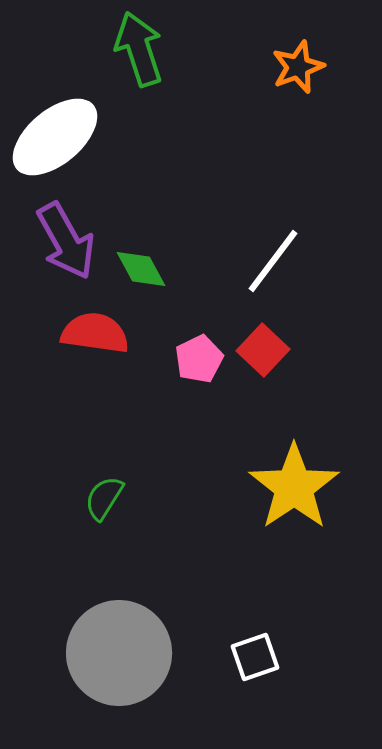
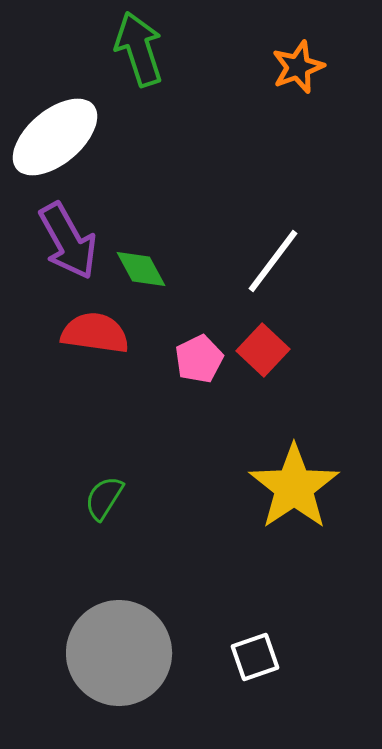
purple arrow: moved 2 px right
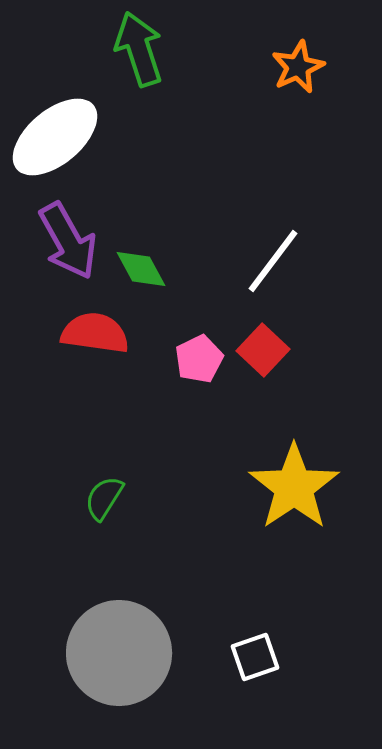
orange star: rotated 4 degrees counterclockwise
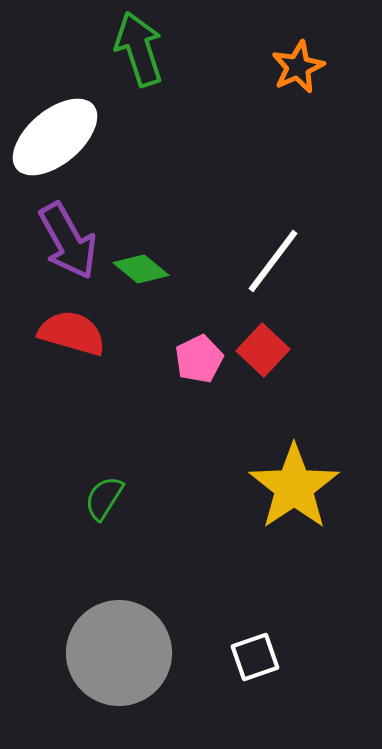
green diamond: rotated 22 degrees counterclockwise
red semicircle: moved 23 px left; rotated 8 degrees clockwise
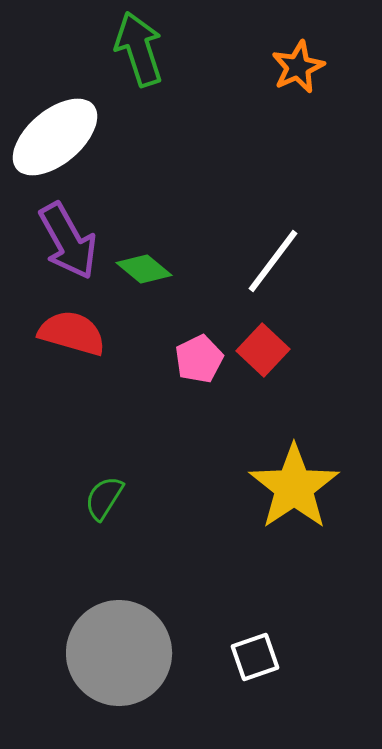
green diamond: moved 3 px right
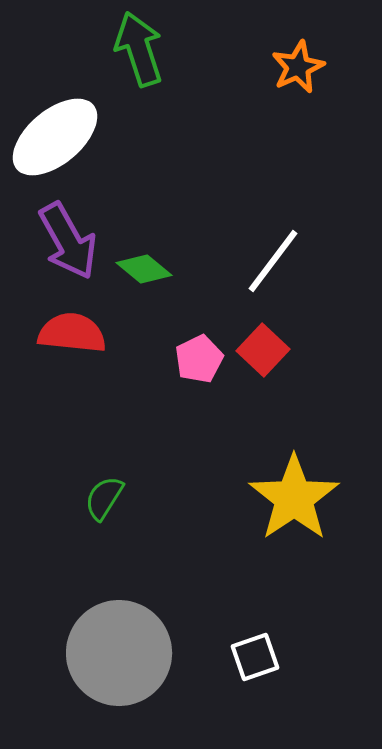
red semicircle: rotated 10 degrees counterclockwise
yellow star: moved 11 px down
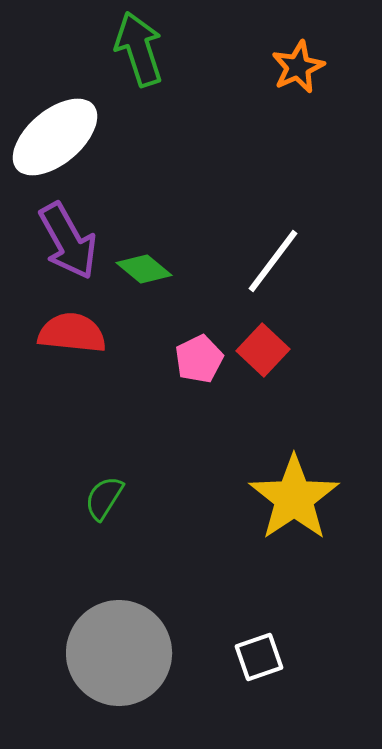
white square: moved 4 px right
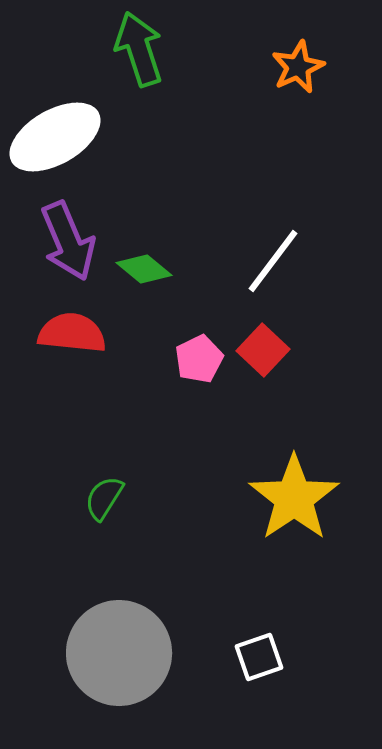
white ellipse: rotated 10 degrees clockwise
purple arrow: rotated 6 degrees clockwise
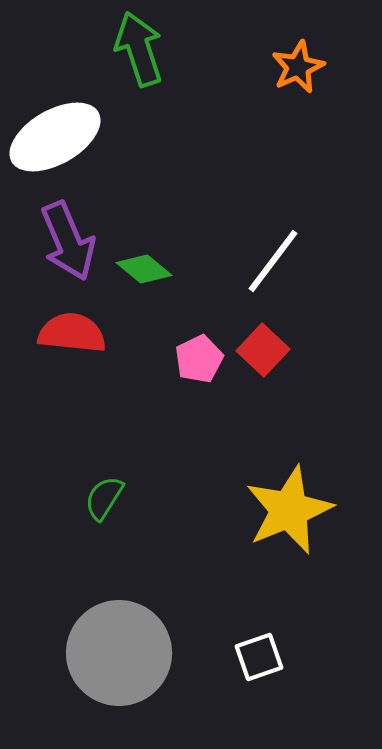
yellow star: moved 5 px left, 12 px down; rotated 12 degrees clockwise
